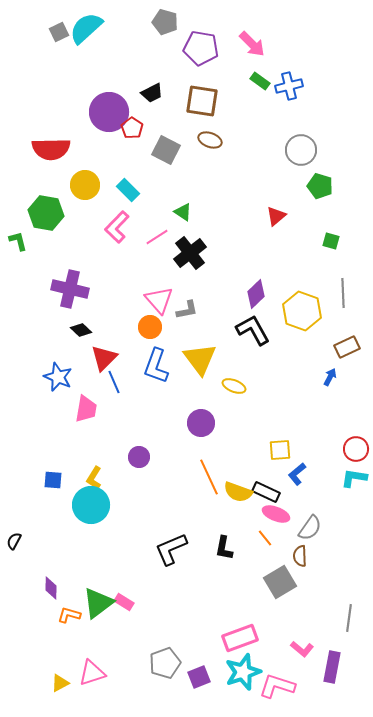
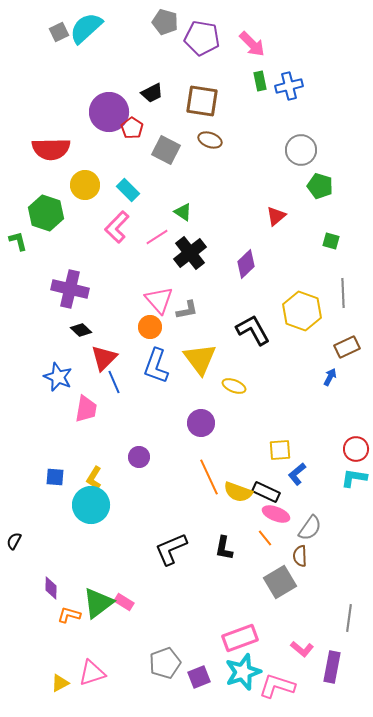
purple pentagon at (201, 48): moved 1 px right, 10 px up
green rectangle at (260, 81): rotated 42 degrees clockwise
green hexagon at (46, 213): rotated 8 degrees clockwise
purple diamond at (256, 294): moved 10 px left, 30 px up
blue square at (53, 480): moved 2 px right, 3 px up
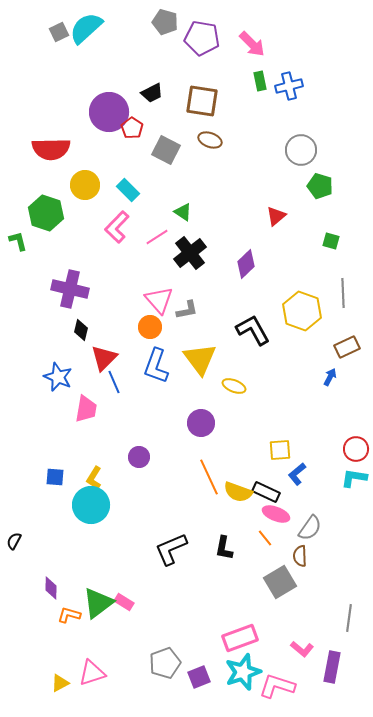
black diamond at (81, 330): rotated 60 degrees clockwise
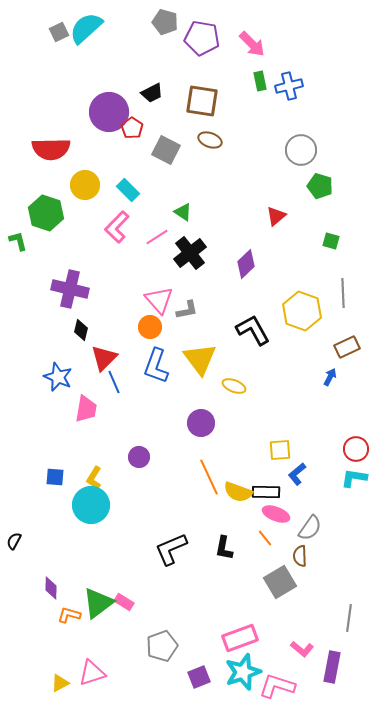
black rectangle at (266, 492): rotated 24 degrees counterclockwise
gray pentagon at (165, 663): moved 3 px left, 17 px up
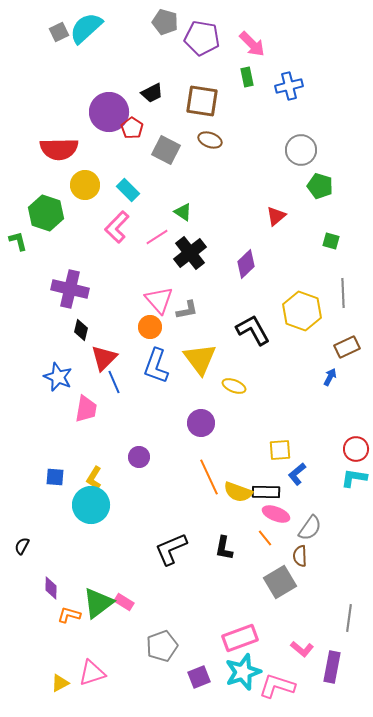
green rectangle at (260, 81): moved 13 px left, 4 px up
red semicircle at (51, 149): moved 8 px right
black semicircle at (14, 541): moved 8 px right, 5 px down
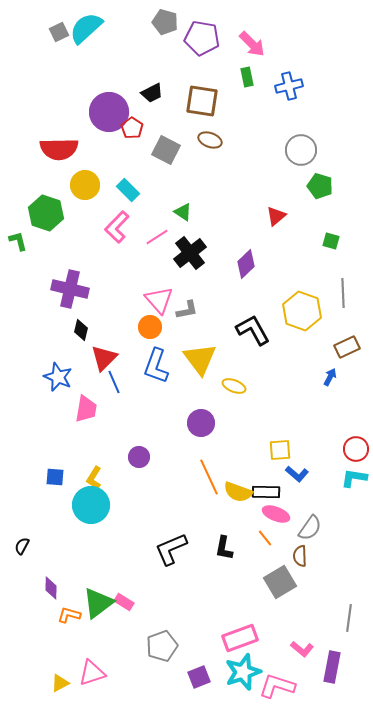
blue L-shape at (297, 474): rotated 100 degrees counterclockwise
